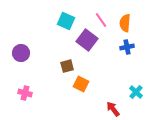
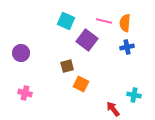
pink line: moved 3 px right, 1 px down; rotated 42 degrees counterclockwise
cyan cross: moved 2 px left, 3 px down; rotated 32 degrees counterclockwise
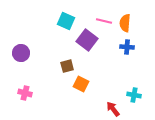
blue cross: rotated 16 degrees clockwise
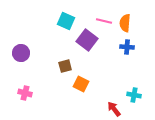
brown square: moved 2 px left
red arrow: moved 1 px right
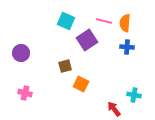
purple square: rotated 20 degrees clockwise
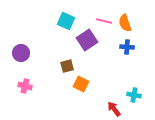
orange semicircle: rotated 24 degrees counterclockwise
brown square: moved 2 px right
pink cross: moved 7 px up
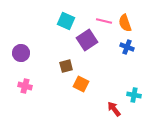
blue cross: rotated 16 degrees clockwise
brown square: moved 1 px left
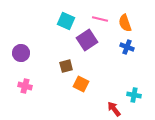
pink line: moved 4 px left, 2 px up
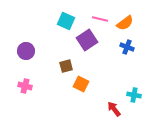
orange semicircle: rotated 108 degrees counterclockwise
purple circle: moved 5 px right, 2 px up
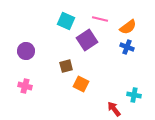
orange semicircle: moved 3 px right, 4 px down
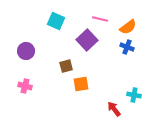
cyan square: moved 10 px left
purple square: rotated 10 degrees counterclockwise
orange square: rotated 35 degrees counterclockwise
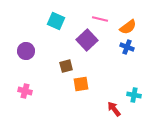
pink cross: moved 5 px down
